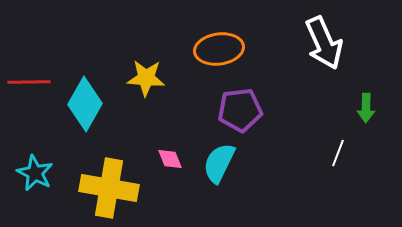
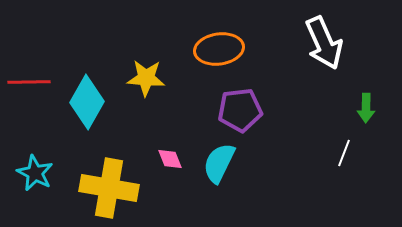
cyan diamond: moved 2 px right, 2 px up
white line: moved 6 px right
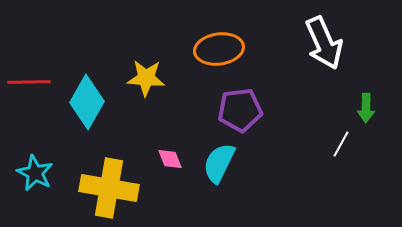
white line: moved 3 px left, 9 px up; rotated 8 degrees clockwise
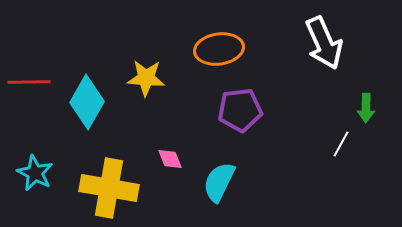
cyan semicircle: moved 19 px down
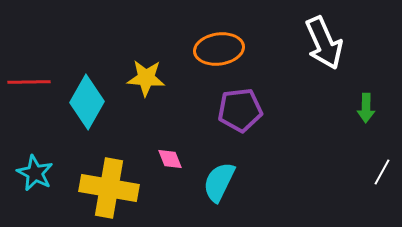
white line: moved 41 px right, 28 px down
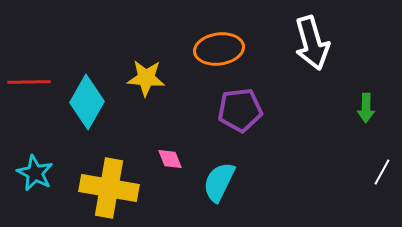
white arrow: moved 12 px left; rotated 8 degrees clockwise
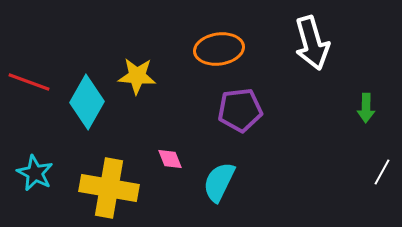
yellow star: moved 9 px left, 2 px up
red line: rotated 21 degrees clockwise
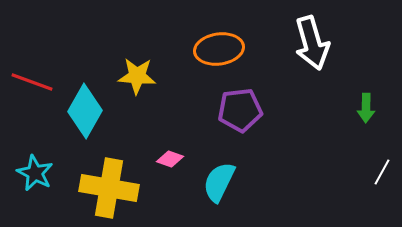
red line: moved 3 px right
cyan diamond: moved 2 px left, 9 px down
pink diamond: rotated 48 degrees counterclockwise
